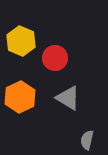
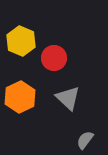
red circle: moved 1 px left
gray triangle: rotated 12 degrees clockwise
gray semicircle: moved 2 px left; rotated 24 degrees clockwise
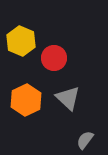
orange hexagon: moved 6 px right, 3 px down
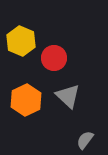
gray triangle: moved 2 px up
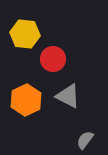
yellow hexagon: moved 4 px right, 7 px up; rotated 16 degrees counterclockwise
red circle: moved 1 px left, 1 px down
gray triangle: rotated 16 degrees counterclockwise
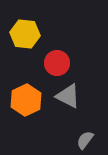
red circle: moved 4 px right, 4 px down
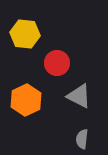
gray triangle: moved 11 px right
gray semicircle: moved 3 px left, 1 px up; rotated 30 degrees counterclockwise
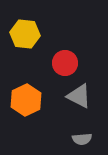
red circle: moved 8 px right
gray semicircle: rotated 102 degrees counterclockwise
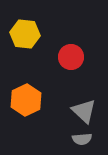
red circle: moved 6 px right, 6 px up
gray triangle: moved 5 px right, 15 px down; rotated 16 degrees clockwise
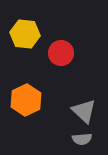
red circle: moved 10 px left, 4 px up
